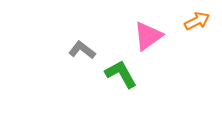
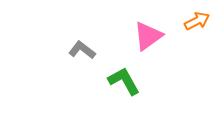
green L-shape: moved 3 px right, 7 px down
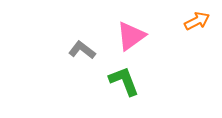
pink triangle: moved 17 px left
green L-shape: rotated 8 degrees clockwise
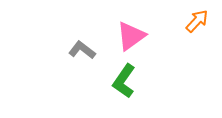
orange arrow: rotated 20 degrees counterclockwise
green L-shape: rotated 124 degrees counterclockwise
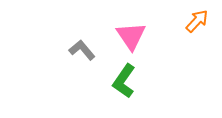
pink triangle: rotated 28 degrees counterclockwise
gray L-shape: rotated 12 degrees clockwise
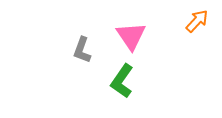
gray L-shape: rotated 120 degrees counterclockwise
green L-shape: moved 2 px left
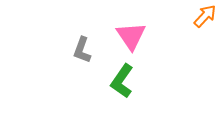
orange arrow: moved 8 px right, 5 px up
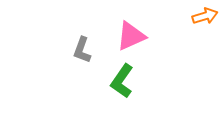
orange arrow: rotated 30 degrees clockwise
pink triangle: rotated 40 degrees clockwise
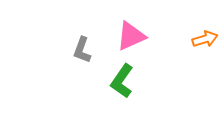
orange arrow: moved 23 px down
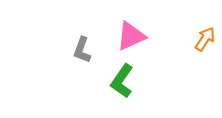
orange arrow: rotated 40 degrees counterclockwise
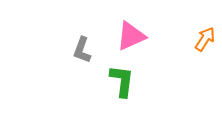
green L-shape: rotated 152 degrees clockwise
